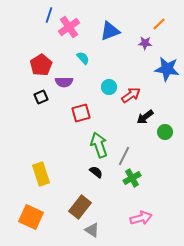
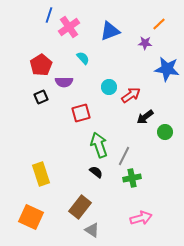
green cross: rotated 18 degrees clockwise
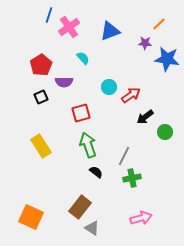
blue star: moved 10 px up
green arrow: moved 11 px left
yellow rectangle: moved 28 px up; rotated 15 degrees counterclockwise
gray triangle: moved 2 px up
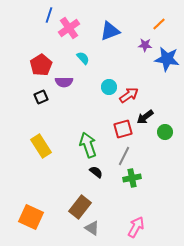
pink cross: moved 1 px down
purple star: moved 2 px down
red arrow: moved 2 px left
red square: moved 42 px right, 16 px down
pink arrow: moved 5 px left, 9 px down; rotated 45 degrees counterclockwise
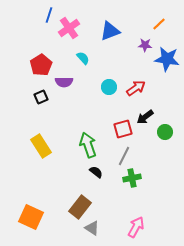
red arrow: moved 7 px right, 7 px up
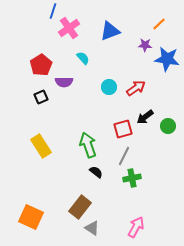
blue line: moved 4 px right, 4 px up
green circle: moved 3 px right, 6 px up
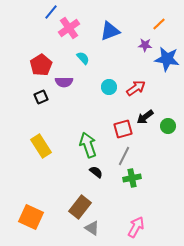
blue line: moved 2 px left, 1 px down; rotated 21 degrees clockwise
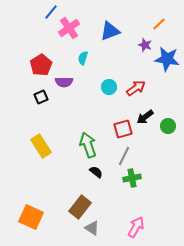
purple star: rotated 16 degrees clockwise
cyan semicircle: rotated 120 degrees counterclockwise
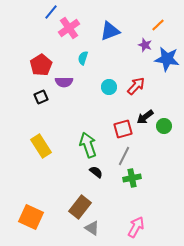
orange line: moved 1 px left, 1 px down
red arrow: moved 2 px up; rotated 12 degrees counterclockwise
green circle: moved 4 px left
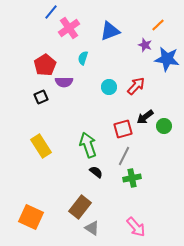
red pentagon: moved 4 px right
pink arrow: rotated 110 degrees clockwise
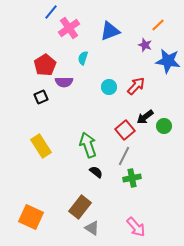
blue star: moved 1 px right, 2 px down
red square: moved 2 px right, 1 px down; rotated 24 degrees counterclockwise
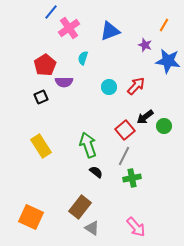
orange line: moved 6 px right; rotated 16 degrees counterclockwise
